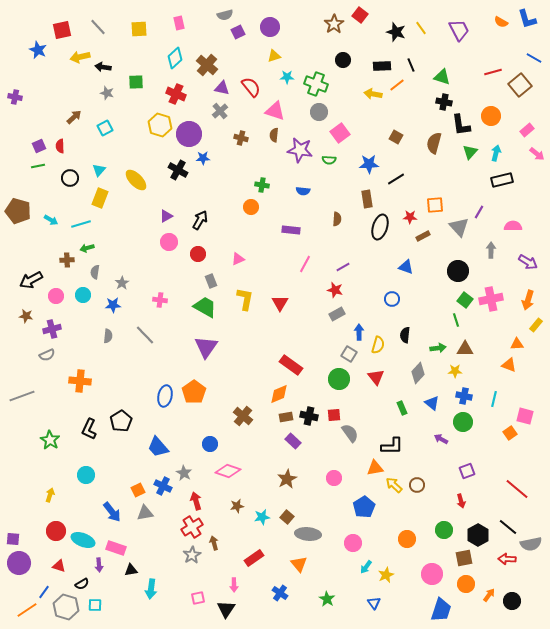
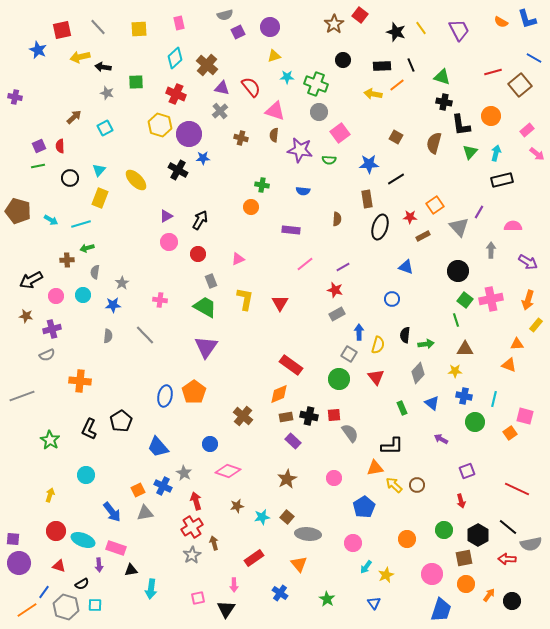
orange square at (435, 205): rotated 30 degrees counterclockwise
pink line at (305, 264): rotated 24 degrees clockwise
green arrow at (438, 348): moved 12 px left, 4 px up
green circle at (463, 422): moved 12 px right
red line at (517, 489): rotated 15 degrees counterclockwise
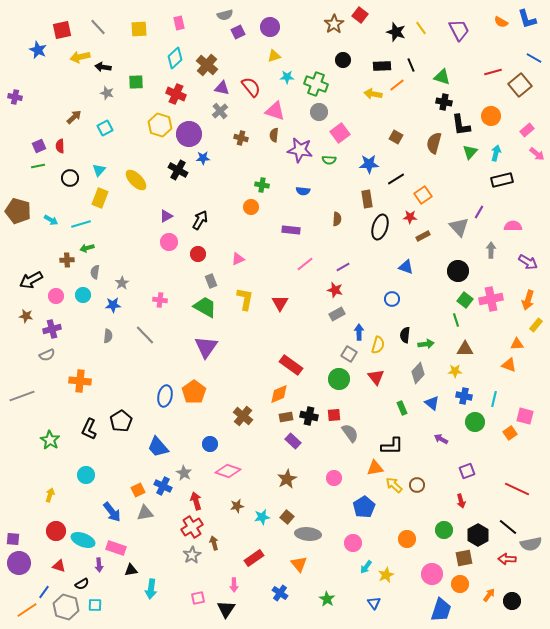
orange square at (435, 205): moved 12 px left, 10 px up
orange circle at (466, 584): moved 6 px left
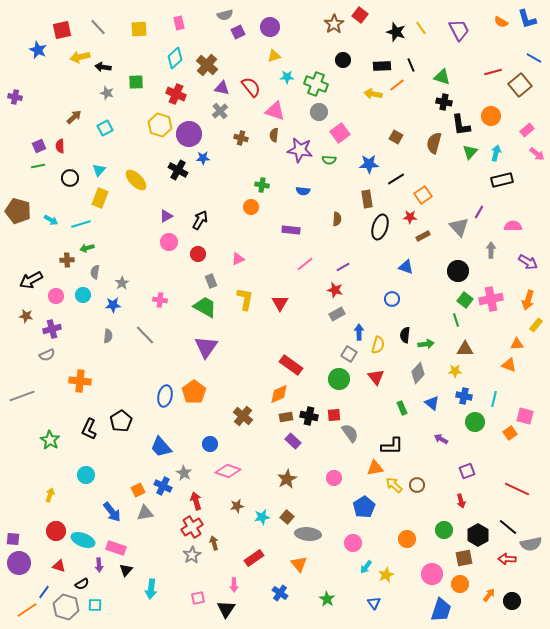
blue trapezoid at (158, 447): moved 3 px right
black triangle at (131, 570): moved 5 px left; rotated 40 degrees counterclockwise
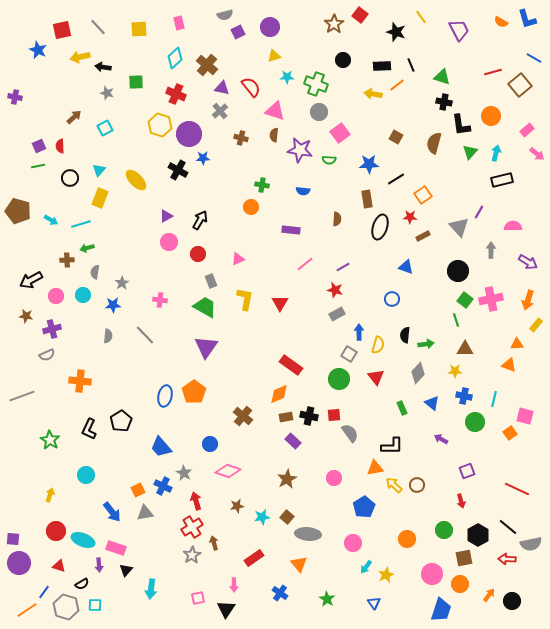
yellow line at (421, 28): moved 11 px up
